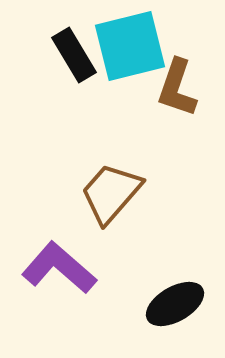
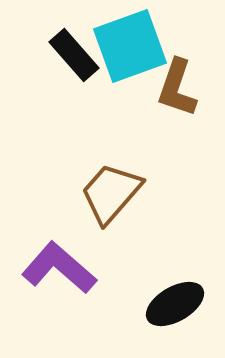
cyan square: rotated 6 degrees counterclockwise
black rectangle: rotated 10 degrees counterclockwise
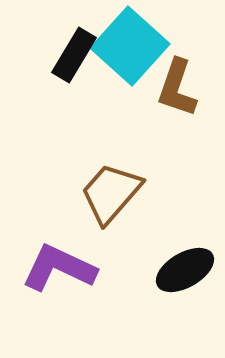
cyan square: rotated 28 degrees counterclockwise
black rectangle: rotated 72 degrees clockwise
purple L-shape: rotated 16 degrees counterclockwise
black ellipse: moved 10 px right, 34 px up
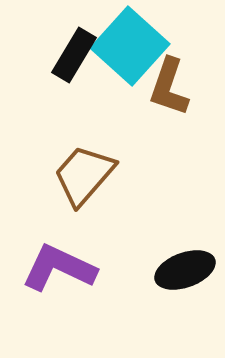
brown L-shape: moved 8 px left, 1 px up
brown trapezoid: moved 27 px left, 18 px up
black ellipse: rotated 10 degrees clockwise
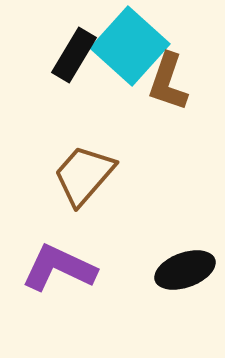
brown L-shape: moved 1 px left, 5 px up
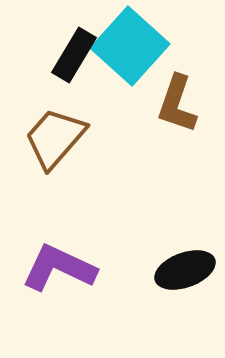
brown L-shape: moved 9 px right, 22 px down
brown trapezoid: moved 29 px left, 37 px up
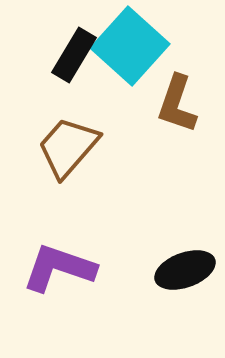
brown trapezoid: moved 13 px right, 9 px down
purple L-shape: rotated 6 degrees counterclockwise
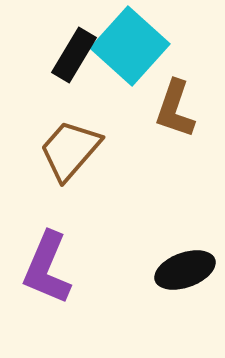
brown L-shape: moved 2 px left, 5 px down
brown trapezoid: moved 2 px right, 3 px down
purple L-shape: moved 12 px left; rotated 86 degrees counterclockwise
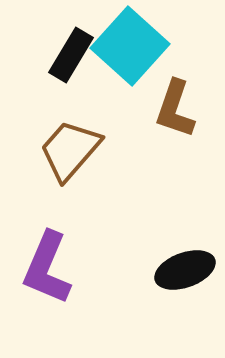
black rectangle: moved 3 px left
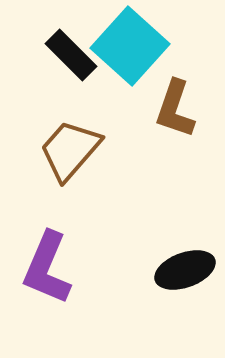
black rectangle: rotated 76 degrees counterclockwise
